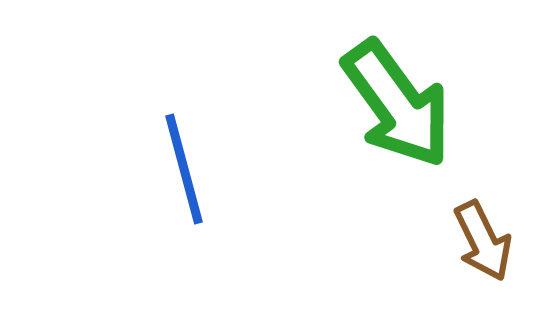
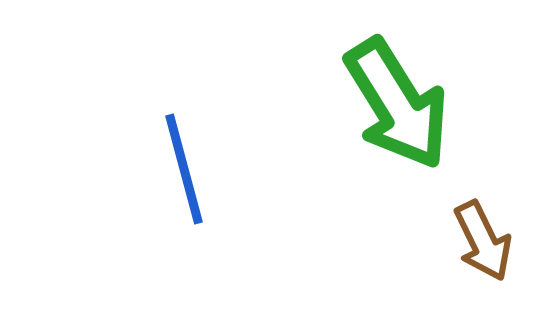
green arrow: rotated 4 degrees clockwise
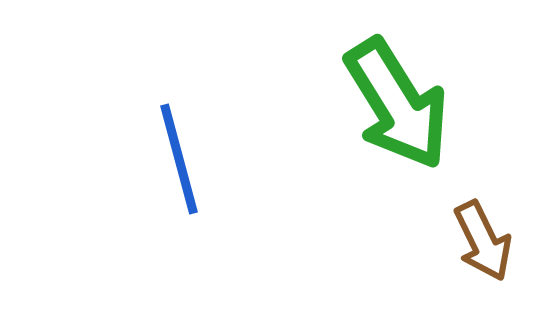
blue line: moved 5 px left, 10 px up
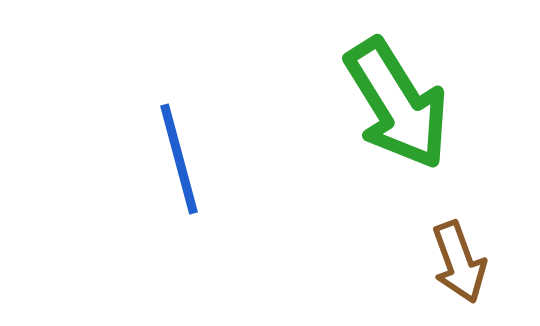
brown arrow: moved 24 px left, 21 px down; rotated 6 degrees clockwise
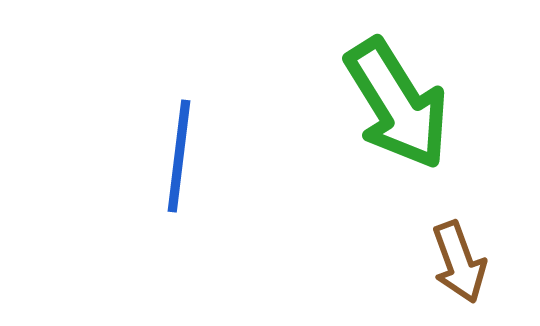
blue line: moved 3 px up; rotated 22 degrees clockwise
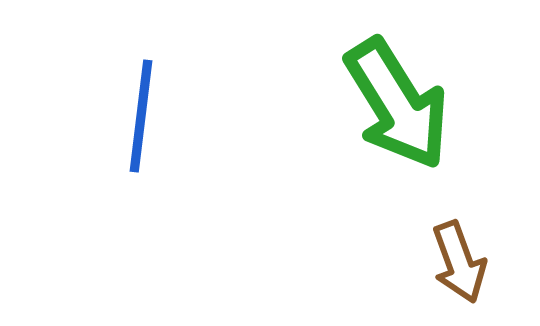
blue line: moved 38 px left, 40 px up
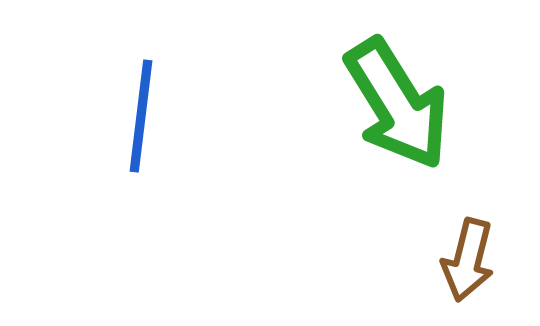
brown arrow: moved 9 px right, 2 px up; rotated 34 degrees clockwise
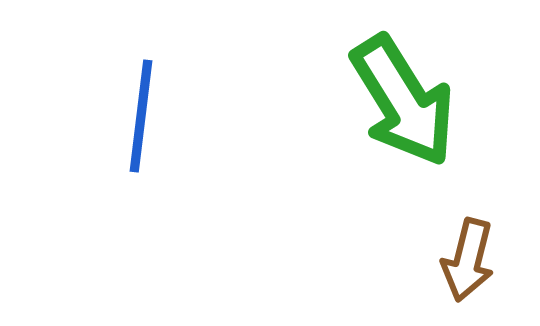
green arrow: moved 6 px right, 3 px up
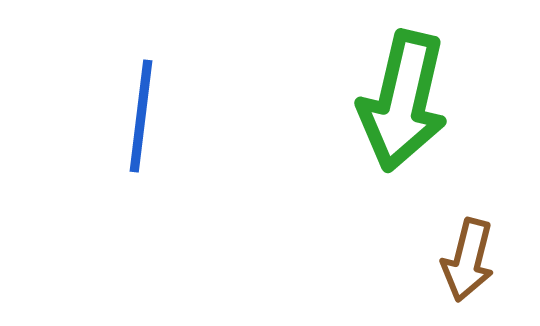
green arrow: rotated 45 degrees clockwise
